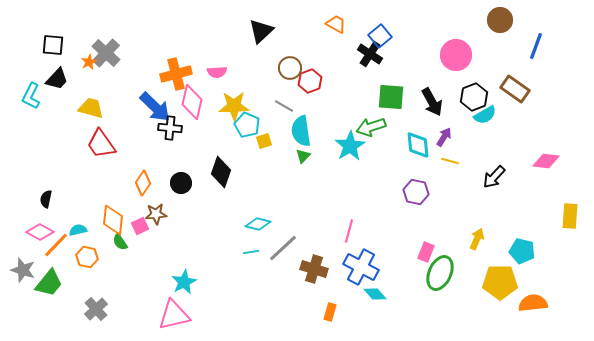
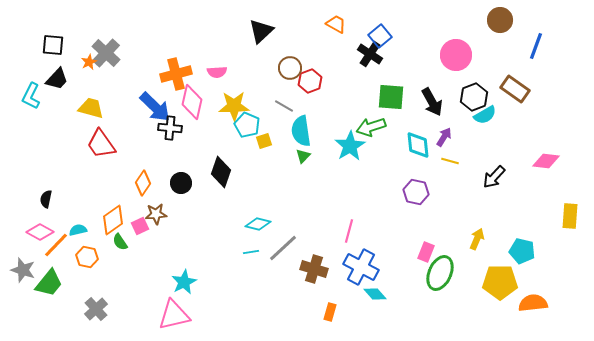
orange diamond at (113, 220): rotated 48 degrees clockwise
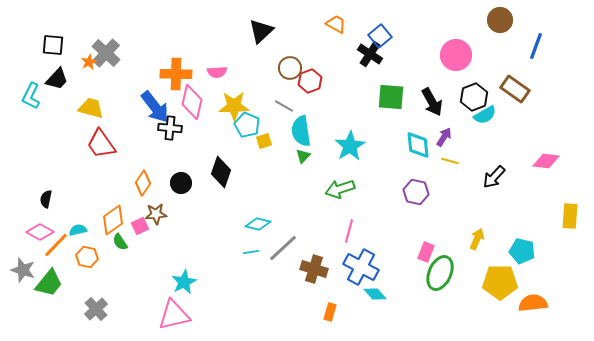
orange cross at (176, 74): rotated 16 degrees clockwise
blue arrow at (155, 107): rotated 8 degrees clockwise
green arrow at (371, 127): moved 31 px left, 62 px down
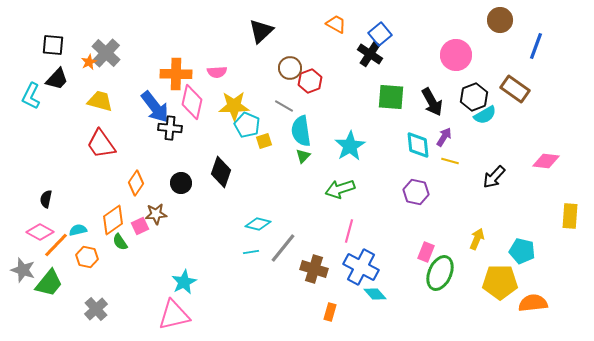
blue square at (380, 36): moved 2 px up
yellow trapezoid at (91, 108): moved 9 px right, 7 px up
orange diamond at (143, 183): moved 7 px left
gray line at (283, 248): rotated 8 degrees counterclockwise
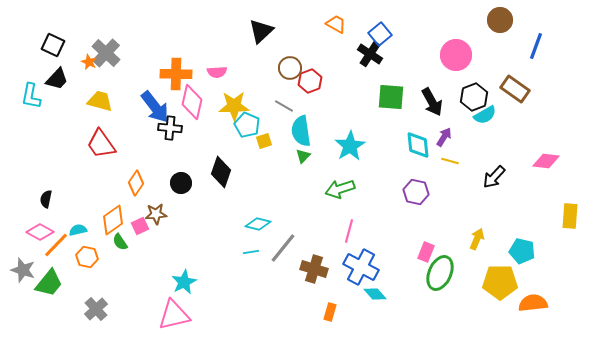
black square at (53, 45): rotated 20 degrees clockwise
orange star at (89, 62): rotated 21 degrees counterclockwise
cyan L-shape at (31, 96): rotated 16 degrees counterclockwise
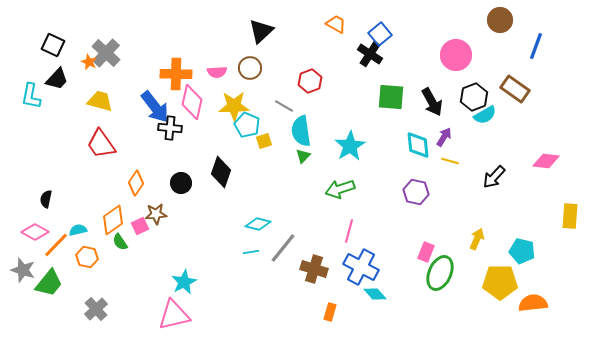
brown circle at (290, 68): moved 40 px left
pink diamond at (40, 232): moved 5 px left
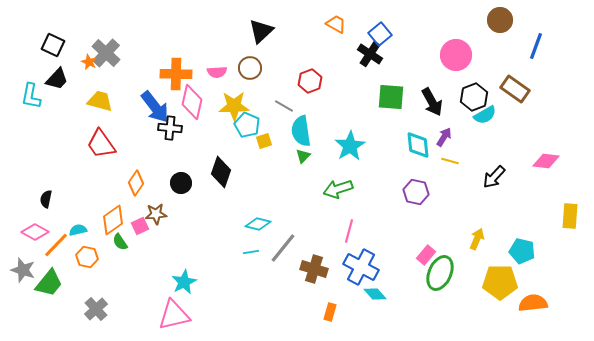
green arrow at (340, 189): moved 2 px left
pink rectangle at (426, 252): moved 3 px down; rotated 18 degrees clockwise
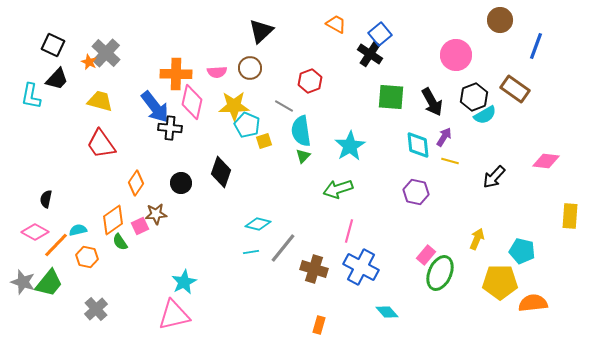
gray star at (23, 270): moved 12 px down
cyan diamond at (375, 294): moved 12 px right, 18 px down
orange rectangle at (330, 312): moved 11 px left, 13 px down
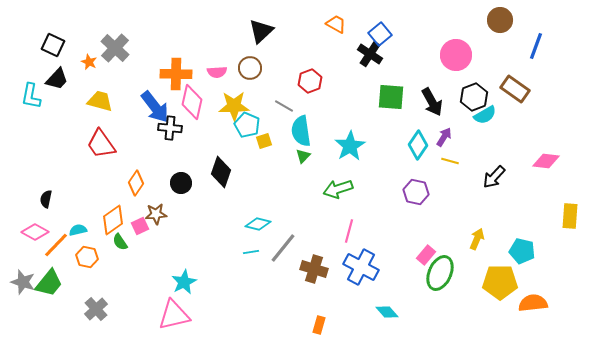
gray cross at (106, 53): moved 9 px right, 5 px up
cyan diamond at (418, 145): rotated 40 degrees clockwise
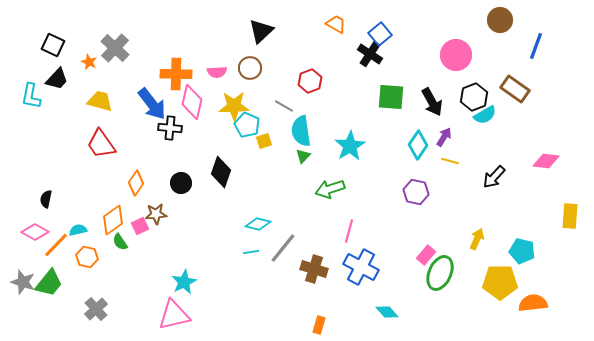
blue arrow at (155, 107): moved 3 px left, 3 px up
green arrow at (338, 189): moved 8 px left
